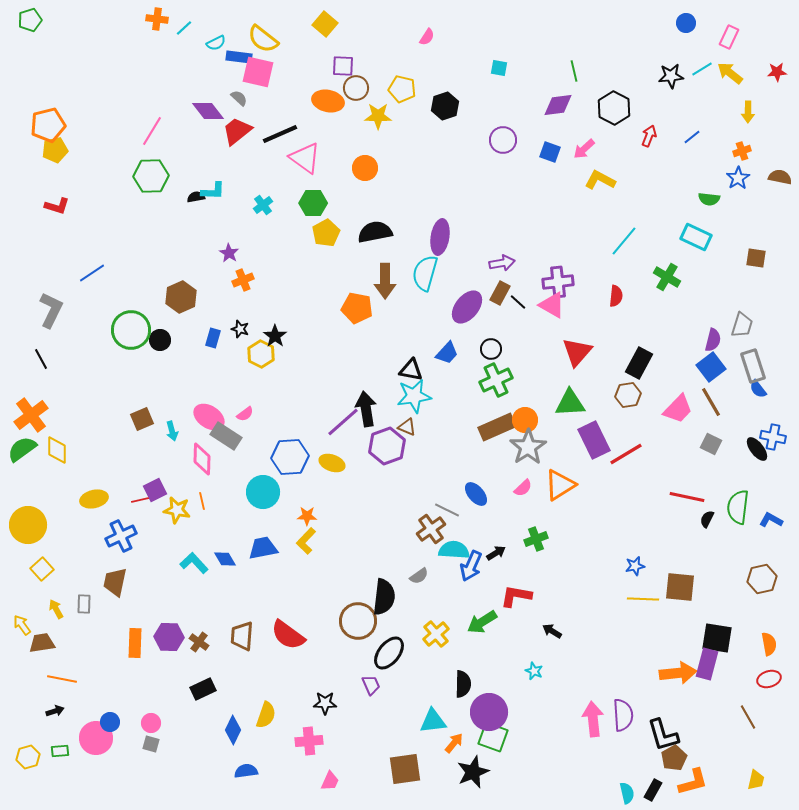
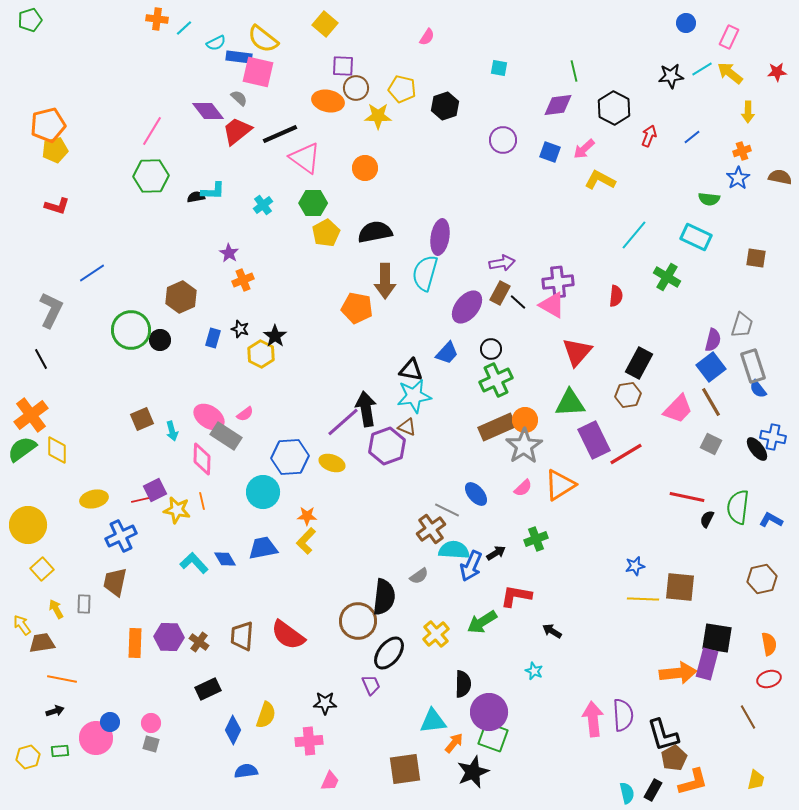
cyan line at (624, 241): moved 10 px right, 6 px up
gray star at (528, 447): moved 4 px left, 1 px up
black rectangle at (203, 689): moved 5 px right
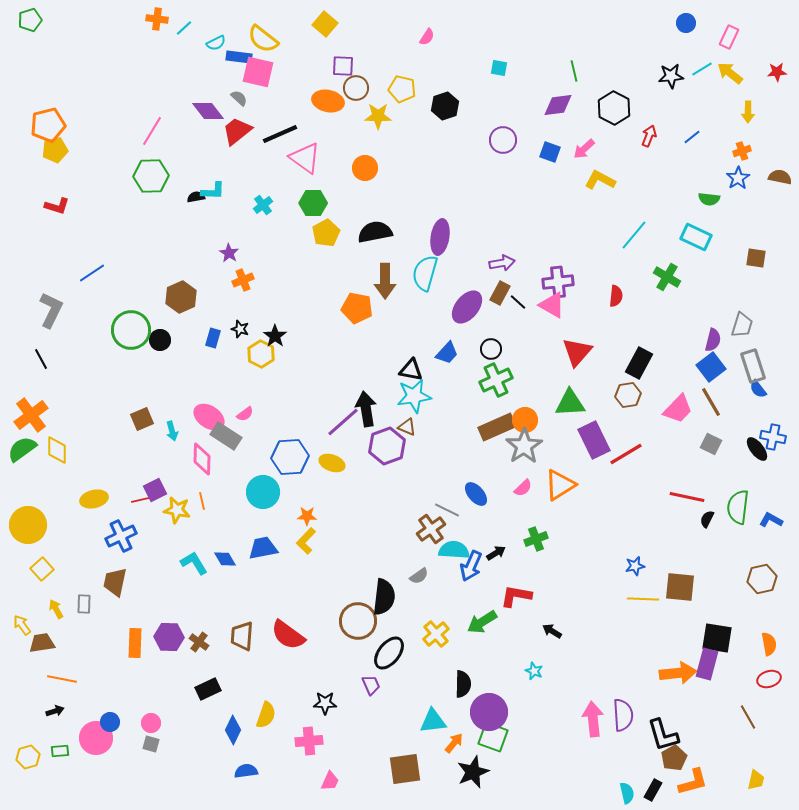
cyan L-shape at (194, 563): rotated 12 degrees clockwise
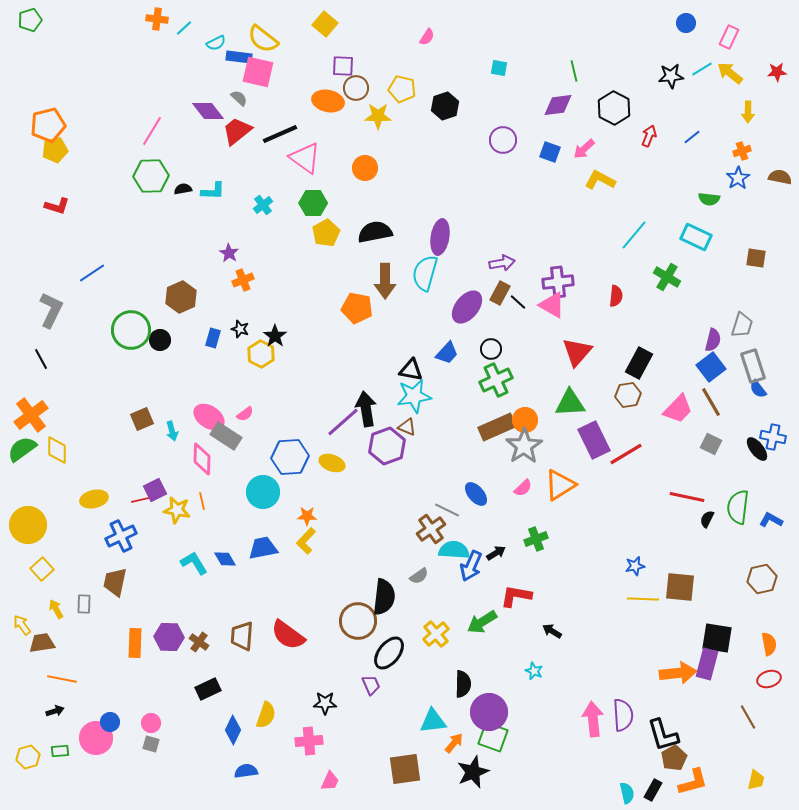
black semicircle at (196, 197): moved 13 px left, 8 px up
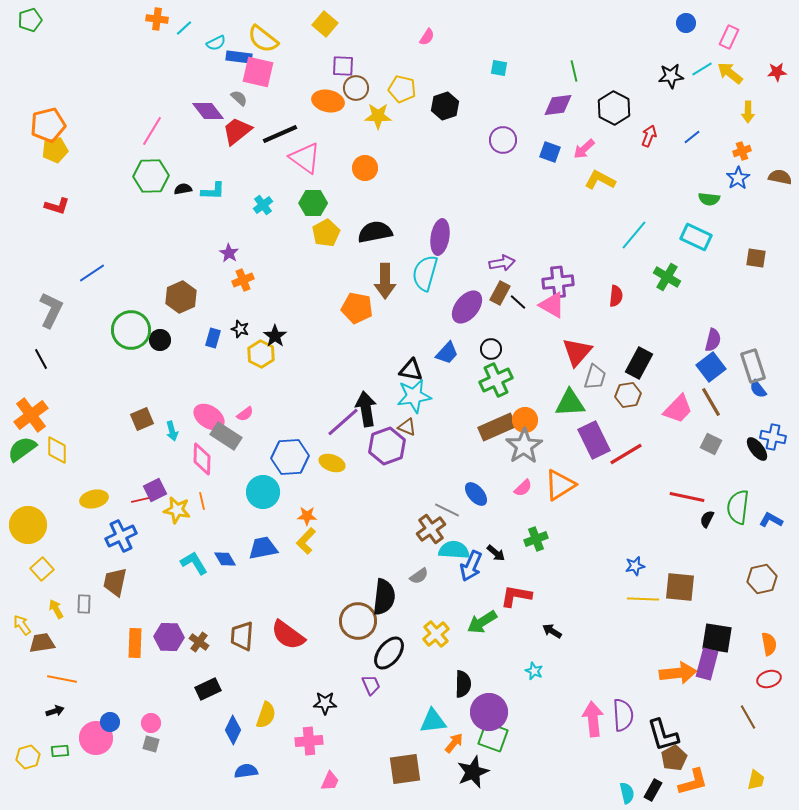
gray trapezoid at (742, 325): moved 147 px left, 52 px down
black arrow at (496, 553): rotated 72 degrees clockwise
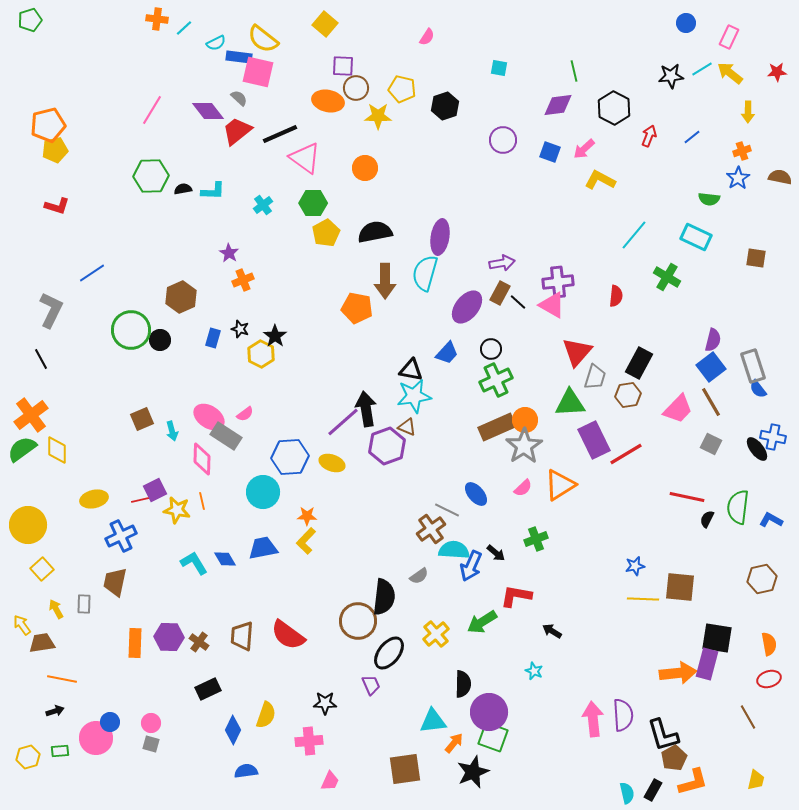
pink line at (152, 131): moved 21 px up
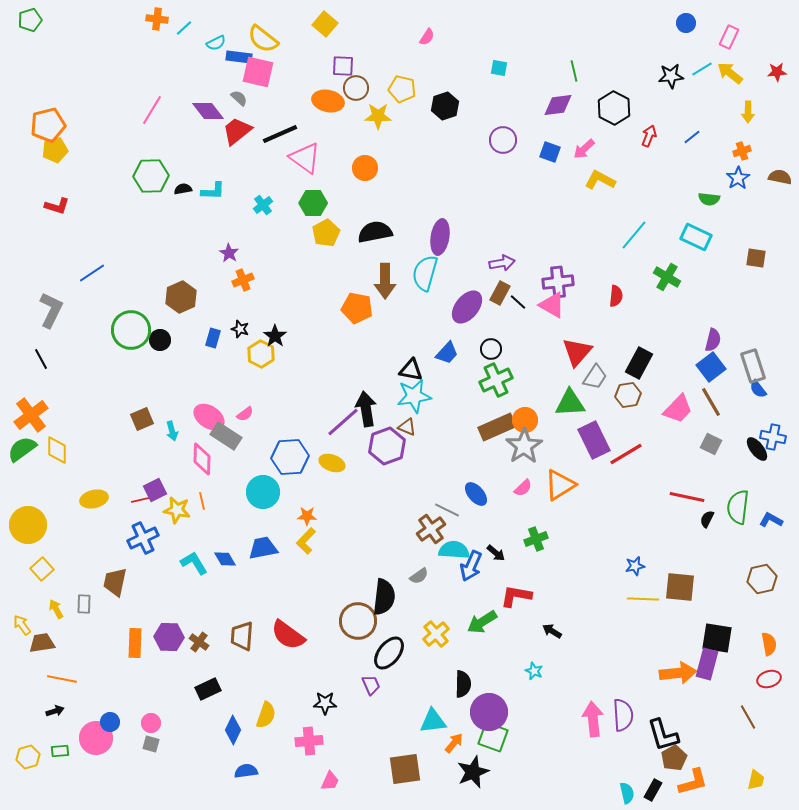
gray trapezoid at (595, 377): rotated 16 degrees clockwise
blue cross at (121, 536): moved 22 px right, 2 px down
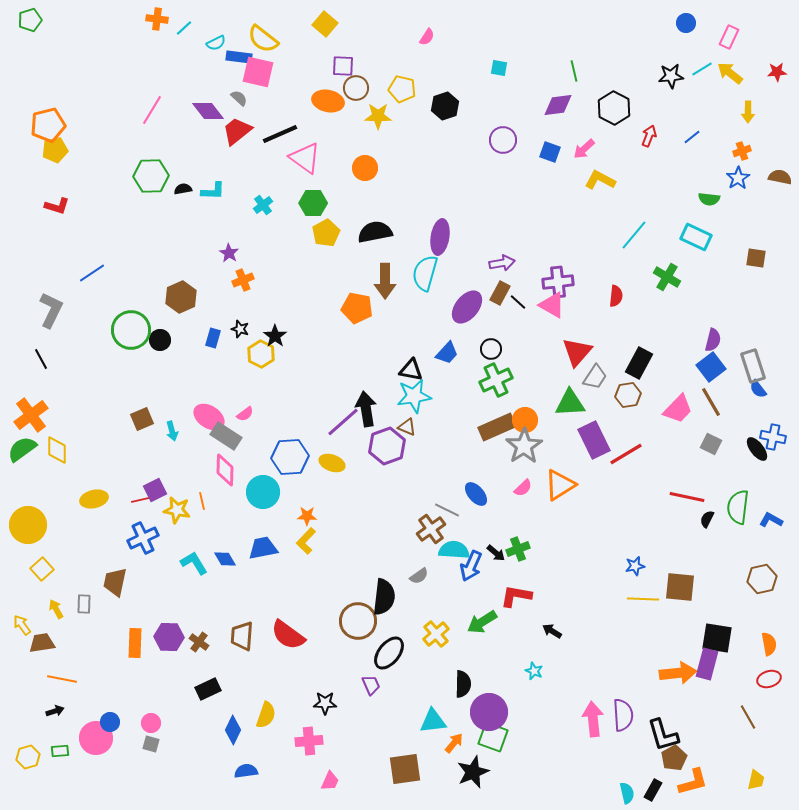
pink diamond at (202, 459): moved 23 px right, 11 px down
green cross at (536, 539): moved 18 px left, 10 px down
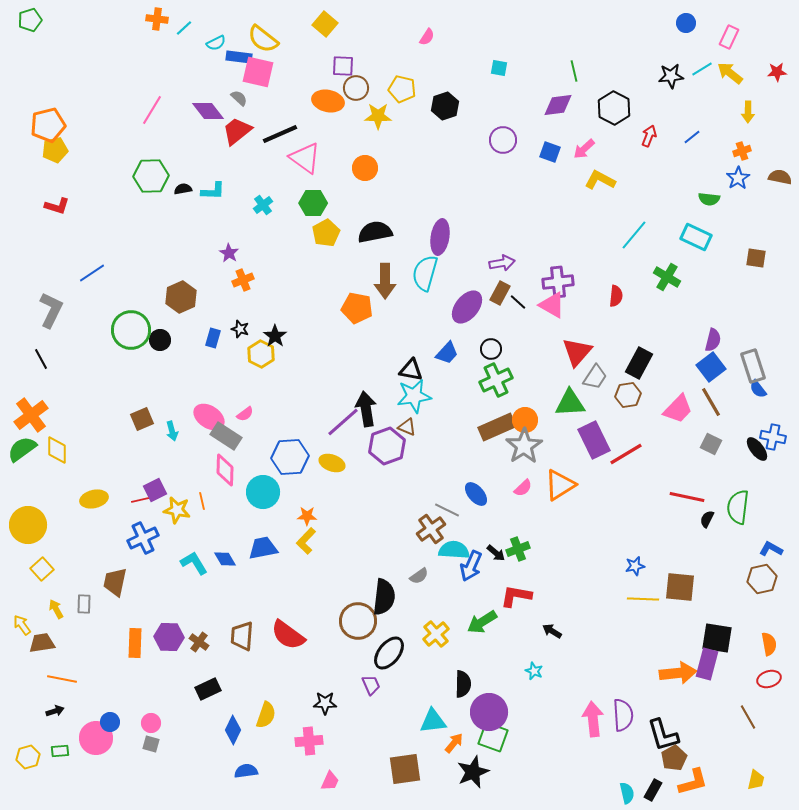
blue L-shape at (771, 520): moved 29 px down
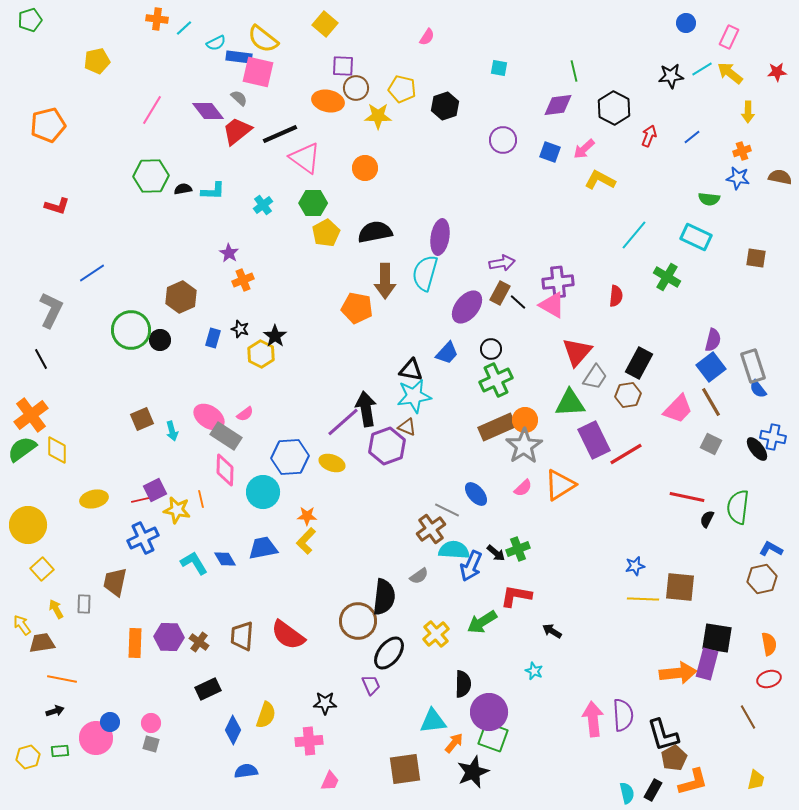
yellow pentagon at (55, 150): moved 42 px right, 89 px up
blue star at (738, 178): rotated 30 degrees counterclockwise
orange line at (202, 501): moved 1 px left, 2 px up
